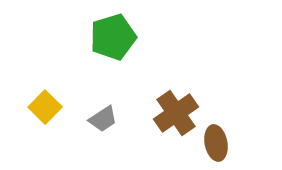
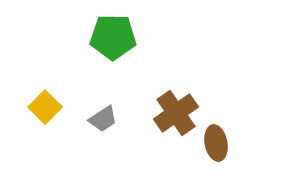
green pentagon: rotated 18 degrees clockwise
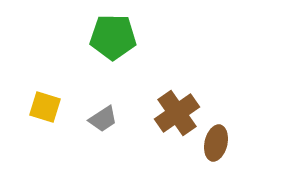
yellow square: rotated 28 degrees counterclockwise
brown cross: moved 1 px right
brown ellipse: rotated 24 degrees clockwise
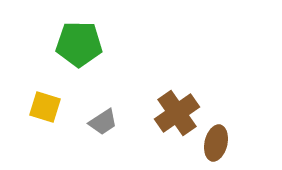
green pentagon: moved 34 px left, 7 px down
gray trapezoid: moved 3 px down
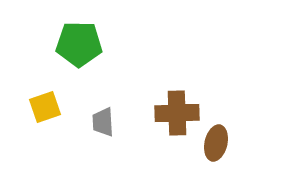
yellow square: rotated 36 degrees counterclockwise
brown cross: rotated 33 degrees clockwise
gray trapezoid: rotated 120 degrees clockwise
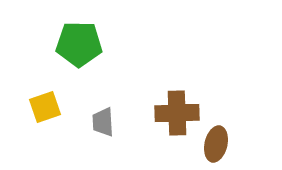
brown ellipse: moved 1 px down
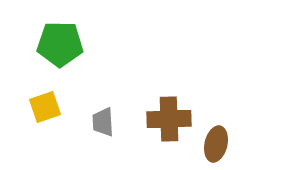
green pentagon: moved 19 px left
brown cross: moved 8 px left, 6 px down
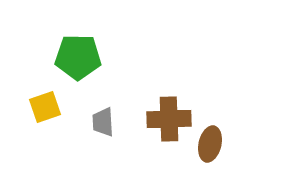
green pentagon: moved 18 px right, 13 px down
brown ellipse: moved 6 px left
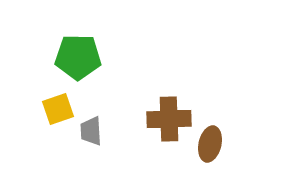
yellow square: moved 13 px right, 2 px down
gray trapezoid: moved 12 px left, 9 px down
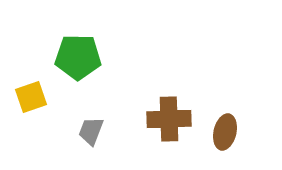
yellow square: moved 27 px left, 12 px up
gray trapezoid: rotated 24 degrees clockwise
brown ellipse: moved 15 px right, 12 px up
